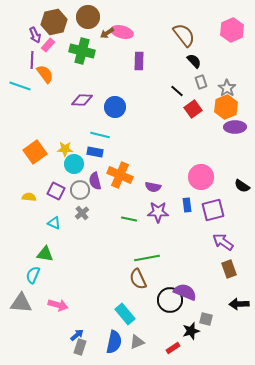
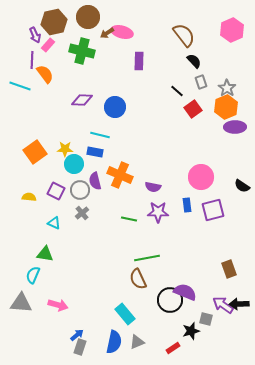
purple arrow at (223, 242): moved 63 px down
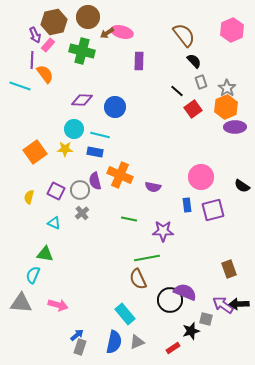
cyan circle at (74, 164): moved 35 px up
yellow semicircle at (29, 197): rotated 80 degrees counterclockwise
purple star at (158, 212): moved 5 px right, 19 px down
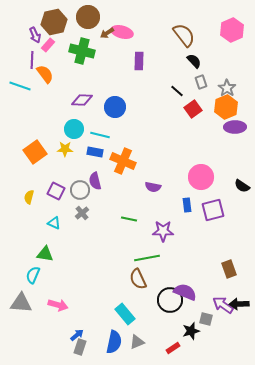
orange cross at (120, 175): moved 3 px right, 14 px up
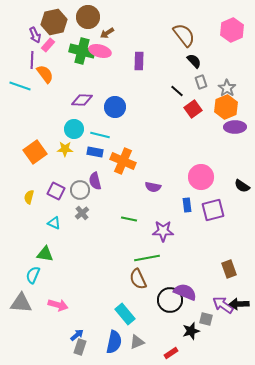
pink ellipse at (122, 32): moved 22 px left, 19 px down
red rectangle at (173, 348): moved 2 px left, 5 px down
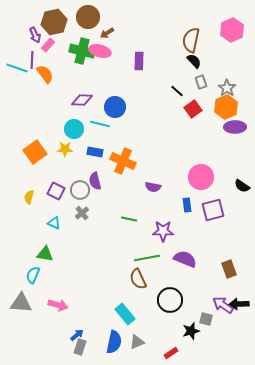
brown semicircle at (184, 35): moved 7 px right, 5 px down; rotated 130 degrees counterclockwise
cyan line at (20, 86): moved 3 px left, 18 px up
cyan line at (100, 135): moved 11 px up
purple semicircle at (185, 292): moved 33 px up
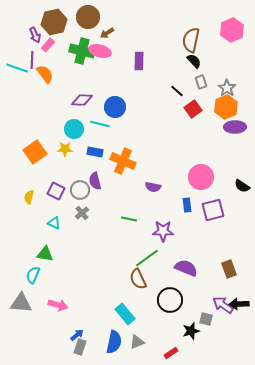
green line at (147, 258): rotated 25 degrees counterclockwise
purple semicircle at (185, 259): moved 1 px right, 9 px down
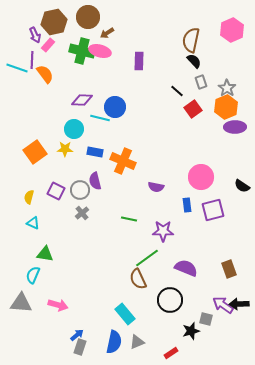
cyan line at (100, 124): moved 6 px up
purple semicircle at (153, 187): moved 3 px right
cyan triangle at (54, 223): moved 21 px left
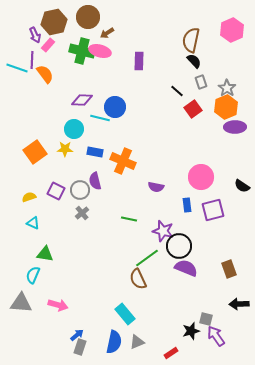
yellow semicircle at (29, 197): rotated 56 degrees clockwise
purple star at (163, 231): rotated 15 degrees clockwise
black circle at (170, 300): moved 9 px right, 54 px up
purple arrow at (223, 305): moved 7 px left, 31 px down; rotated 20 degrees clockwise
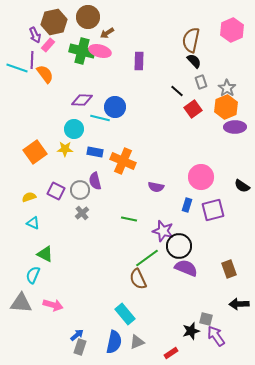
blue rectangle at (187, 205): rotated 24 degrees clockwise
green triangle at (45, 254): rotated 18 degrees clockwise
pink arrow at (58, 305): moved 5 px left
